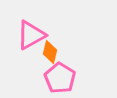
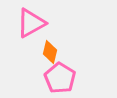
pink triangle: moved 12 px up
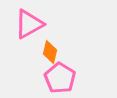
pink triangle: moved 2 px left, 1 px down
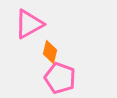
pink pentagon: rotated 12 degrees counterclockwise
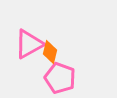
pink triangle: moved 20 px down
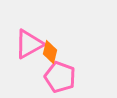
pink pentagon: moved 1 px up
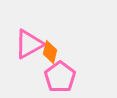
pink pentagon: rotated 16 degrees clockwise
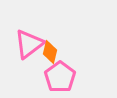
pink triangle: rotated 8 degrees counterclockwise
